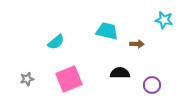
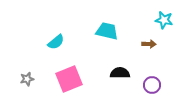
brown arrow: moved 12 px right
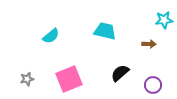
cyan star: rotated 18 degrees counterclockwise
cyan trapezoid: moved 2 px left
cyan semicircle: moved 5 px left, 6 px up
black semicircle: rotated 42 degrees counterclockwise
purple circle: moved 1 px right
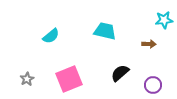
gray star: rotated 16 degrees counterclockwise
